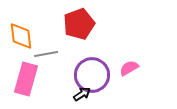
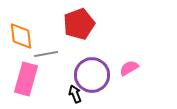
black arrow: moved 7 px left; rotated 78 degrees counterclockwise
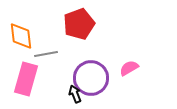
purple circle: moved 1 px left, 3 px down
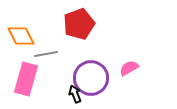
orange diamond: rotated 20 degrees counterclockwise
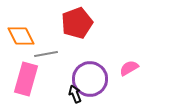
red pentagon: moved 2 px left, 1 px up
purple circle: moved 1 px left, 1 px down
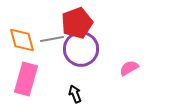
orange diamond: moved 1 px right, 4 px down; rotated 12 degrees clockwise
gray line: moved 6 px right, 15 px up
purple circle: moved 9 px left, 30 px up
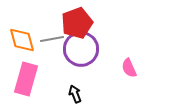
pink semicircle: rotated 84 degrees counterclockwise
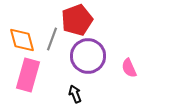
red pentagon: moved 3 px up
gray line: rotated 60 degrees counterclockwise
purple circle: moved 7 px right, 7 px down
pink rectangle: moved 2 px right, 4 px up
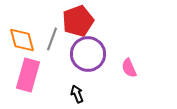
red pentagon: moved 1 px right, 1 px down
purple circle: moved 2 px up
black arrow: moved 2 px right
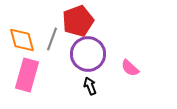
pink semicircle: moved 1 px right; rotated 24 degrees counterclockwise
pink rectangle: moved 1 px left
black arrow: moved 13 px right, 8 px up
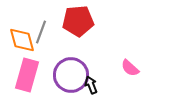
red pentagon: rotated 16 degrees clockwise
gray line: moved 11 px left, 7 px up
purple circle: moved 17 px left, 21 px down
black arrow: moved 1 px right, 1 px up
